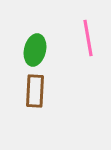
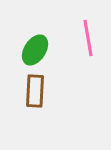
green ellipse: rotated 20 degrees clockwise
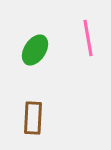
brown rectangle: moved 2 px left, 27 px down
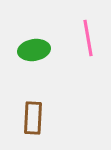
green ellipse: moved 1 px left; rotated 48 degrees clockwise
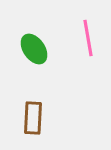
green ellipse: moved 1 px up; rotated 64 degrees clockwise
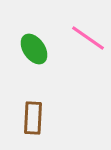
pink line: rotated 45 degrees counterclockwise
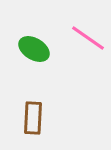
green ellipse: rotated 24 degrees counterclockwise
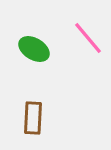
pink line: rotated 15 degrees clockwise
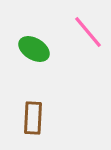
pink line: moved 6 px up
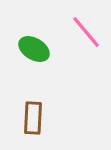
pink line: moved 2 px left
